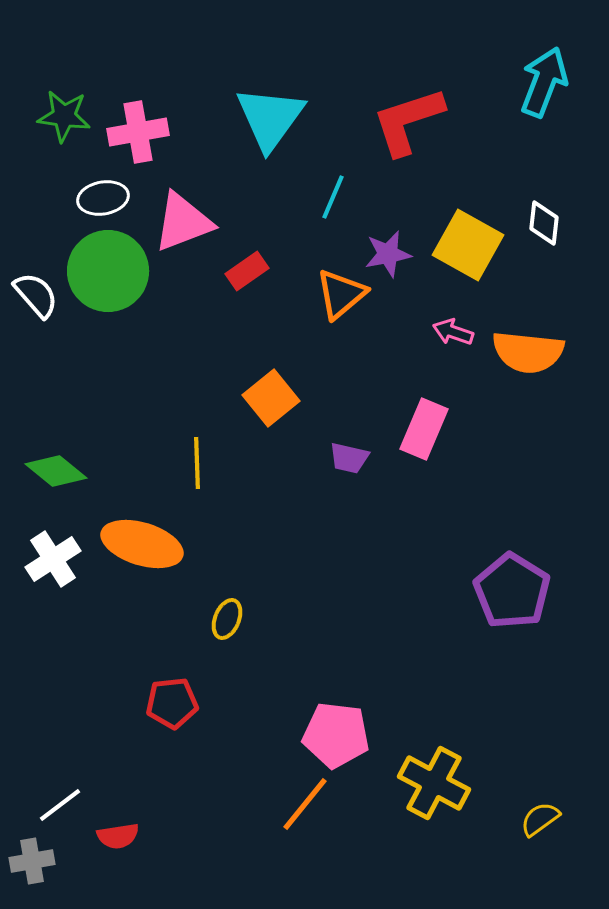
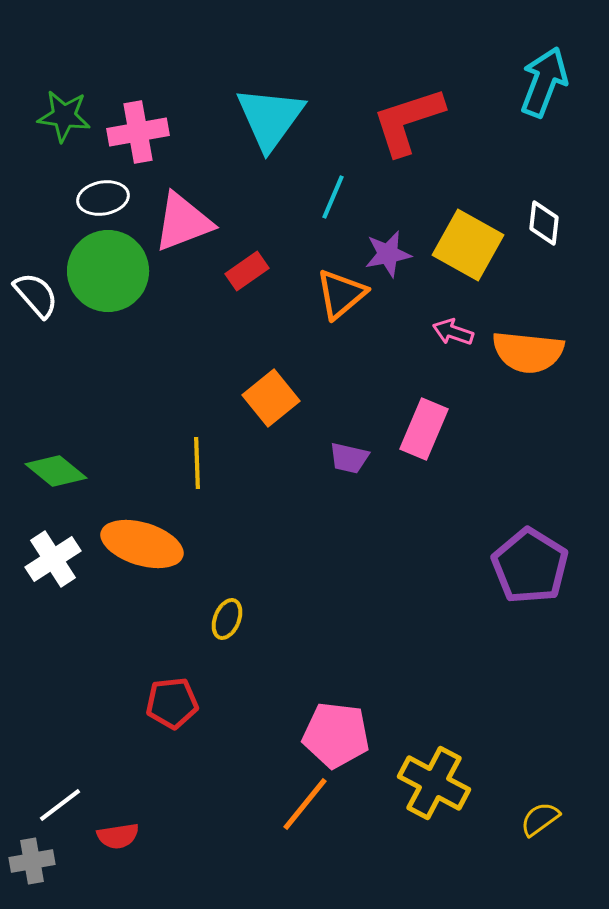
purple pentagon: moved 18 px right, 25 px up
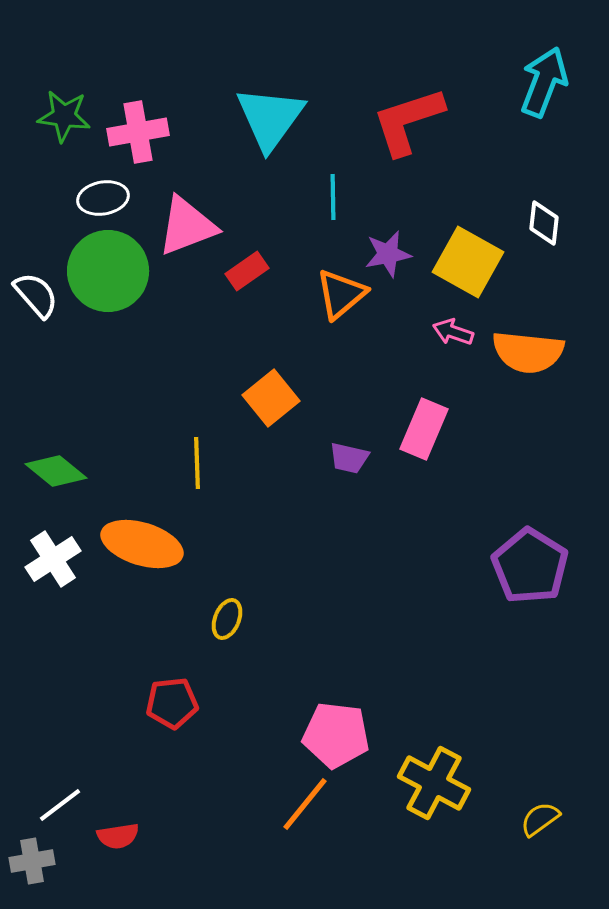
cyan line: rotated 24 degrees counterclockwise
pink triangle: moved 4 px right, 4 px down
yellow square: moved 17 px down
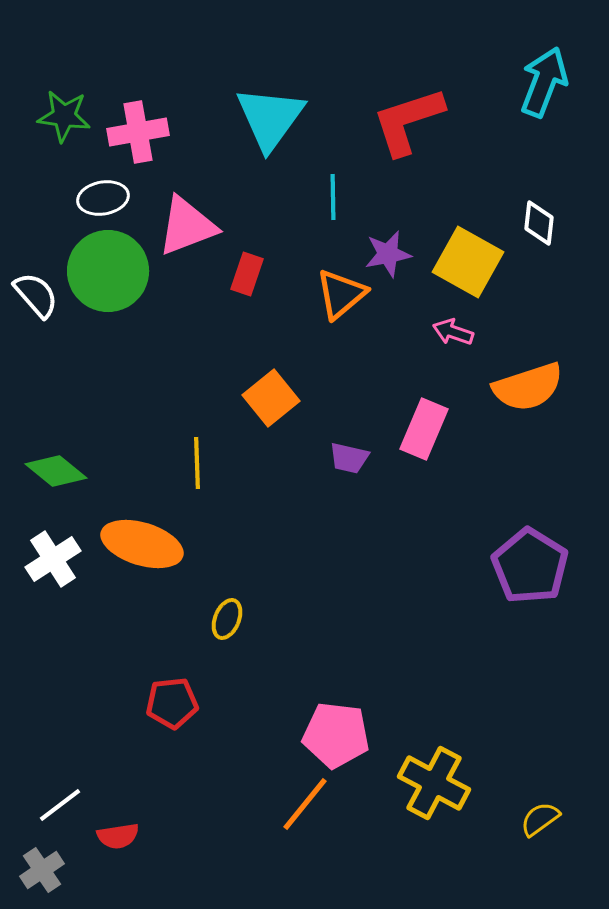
white diamond: moved 5 px left
red rectangle: moved 3 px down; rotated 36 degrees counterclockwise
orange semicircle: moved 35 px down; rotated 24 degrees counterclockwise
gray cross: moved 10 px right, 9 px down; rotated 24 degrees counterclockwise
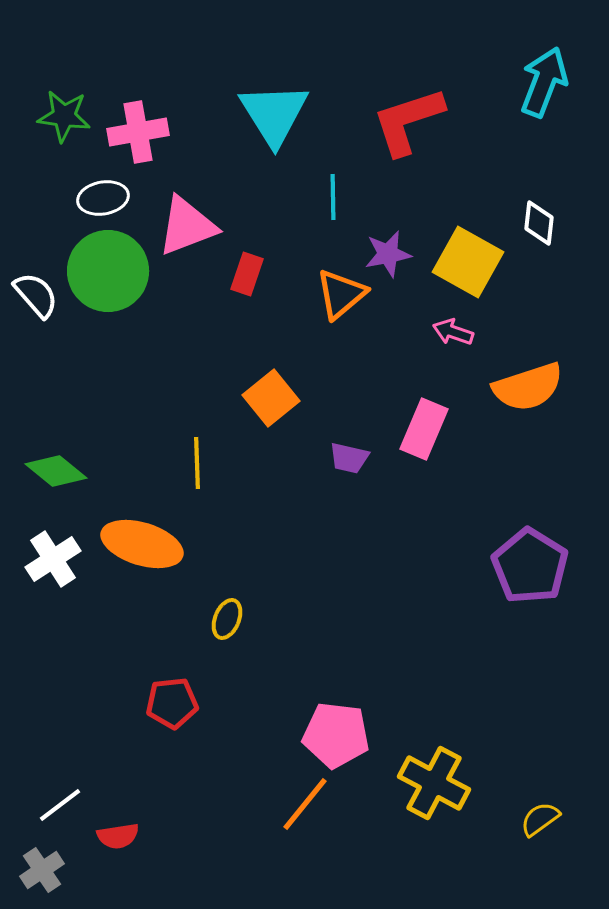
cyan triangle: moved 4 px right, 4 px up; rotated 8 degrees counterclockwise
